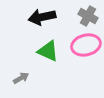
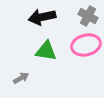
green triangle: moved 2 px left; rotated 15 degrees counterclockwise
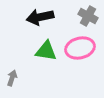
black arrow: moved 2 px left
pink ellipse: moved 6 px left, 3 px down
gray arrow: moved 9 px left; rotated 42 degrees counterclockwise
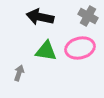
black arrow: rotated 24 degrees clockwise
gray arrow: moved 7 px right, 5 px up
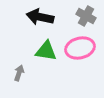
gray cross: moved 2 px left
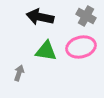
pink ellipse: moved 1 px right, 1 px up
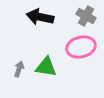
green triangle: moved 16 px down
gray arrow: moved 4 px up
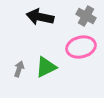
green triangle: rotated 35 degrees counterclockwise
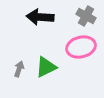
black arrow: rotated 8 degrees counterclockwise
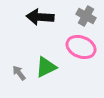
pink ellipse: rotated 36 degrees clockwise
gray arrow: moved 4 px down; rotated 56 degrees counterclockwise
